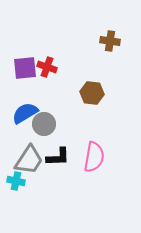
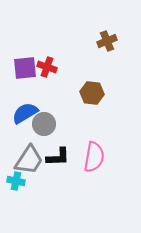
brown cross: moved 3 px left; rotated 30 degrees counterclockwise
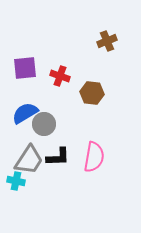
red cross: moved 13 px right, 9 px down
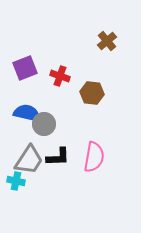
brown cross: rotated 18 degrees counterclockwise
purple square: rotated 15 degrees counterclockwise
blue semicircle: moved 2 px right; rotated 44 degrees clockwise
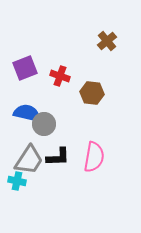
cyan cross: moved 1 px right
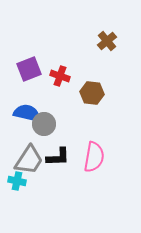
purple square: moved 4 px right, 1 px down
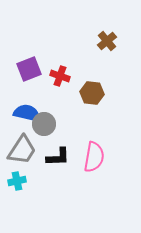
gray trapezoid: moved 7 px left, 10 px up
cyan cross: rotated 24 degrees counterclockwise
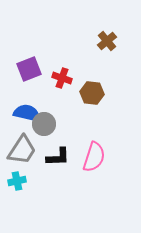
red cross: moved 2 px right, 2 px down
pink semicircle: rotated 8 degrees clockwise
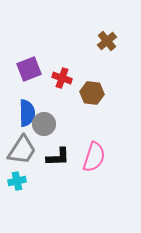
blue semicircle: rotated 76 degrees clockwise
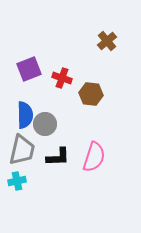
brown hexagon: moved 1 px left, 1 px down
blue semicircle: moved 2 px left, 2 px down
gray circle: moved 1 px right
gray trapezoid: rotated 20 degrees counterclockwise
